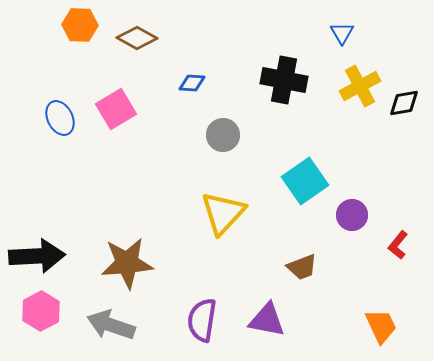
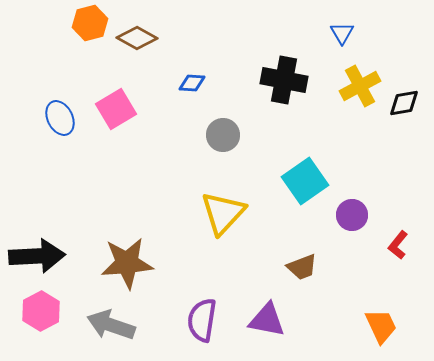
orange hexagon: moved 10 px right, 2 px up; rotated 16 degrees counterclockwise
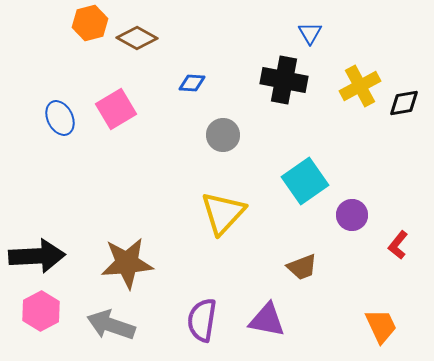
blue triangle: moved 32 px left
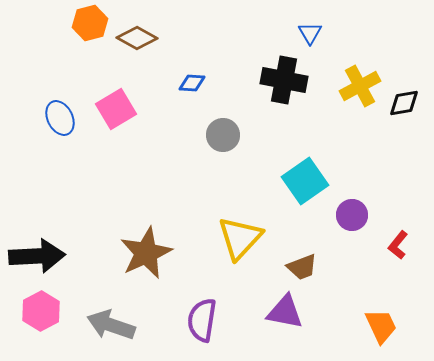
yellow triangle: moved 17 px right, 25 px down
brown star: moved 19 px right, 10 px up; rotated 20 degrees counterclockwise
purple triangle: moved 18 px right, 8 px up
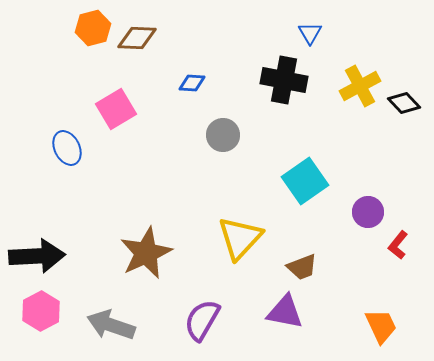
orange hexagon: moved 3 px right, 5 px down
brown diamond: rotated 27 degrees counterclockwise
black diamond: rotated 56 degrees clockwise
blue ellipse: moved 7 px right, 30 px down
purple circle: moved 16 px right, 3 px up
purple semicircle: rotated 21 degrees clockwise
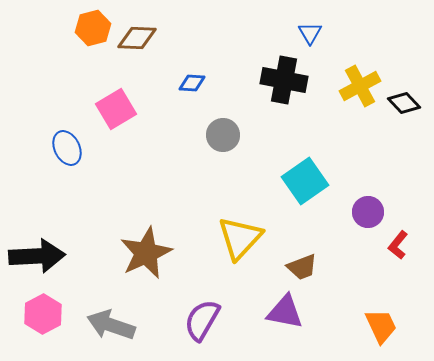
pink hexagon: moved 2 px right, 3 px down
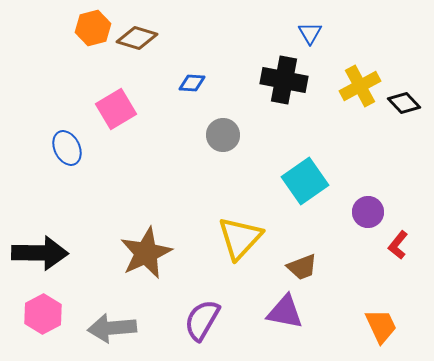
brown diamond: rotated 15 degrees clockwise
black arrow: moved 3 px right, 3 px up; rotated 4 degrees clockwise
gray arrow: moved 1 px right, 3 px down; rotated 24 degrees counterclockwise
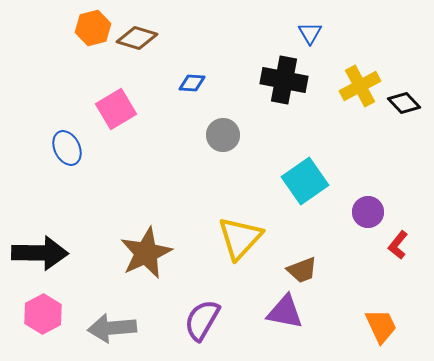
brown trapezoid: moved 3 px down
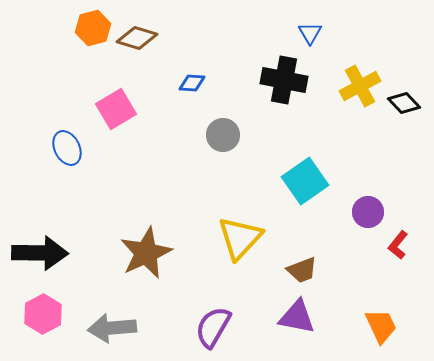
purple triangle: moved 12 px right, 5 px down
purple semicircle: moved 11 px right, 7 px down
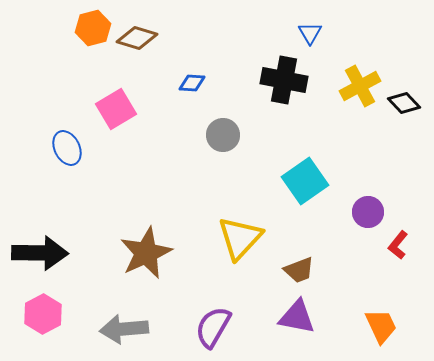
brown trapezoid: moved 3 px left
gray arrow: moved 12 px right, 1 px down
